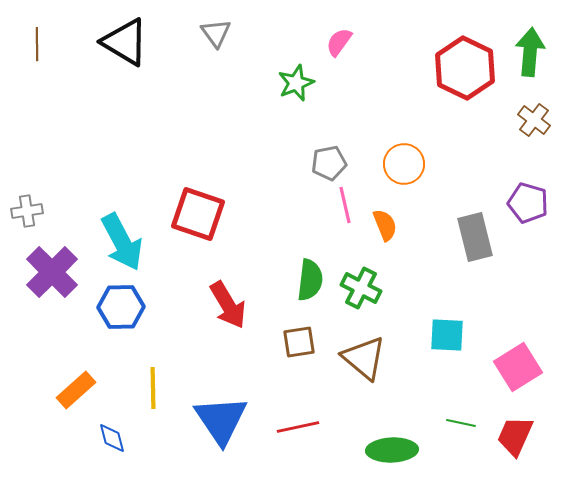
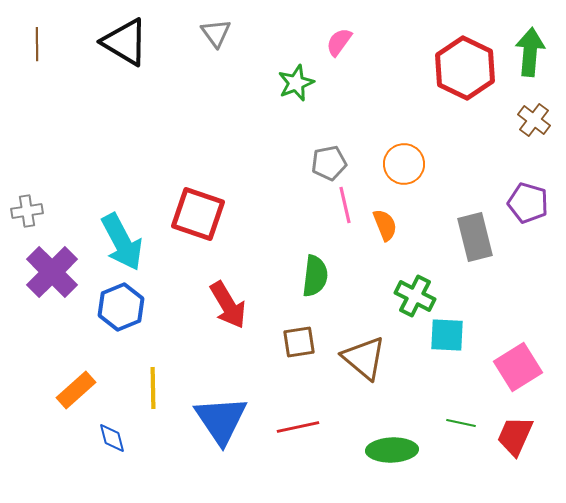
green semicircle: moved 5 px right, 4 px up
green cross: moved 54 px right, 8 px down
blue hexagon: rotated 21 degrees counterclockwise
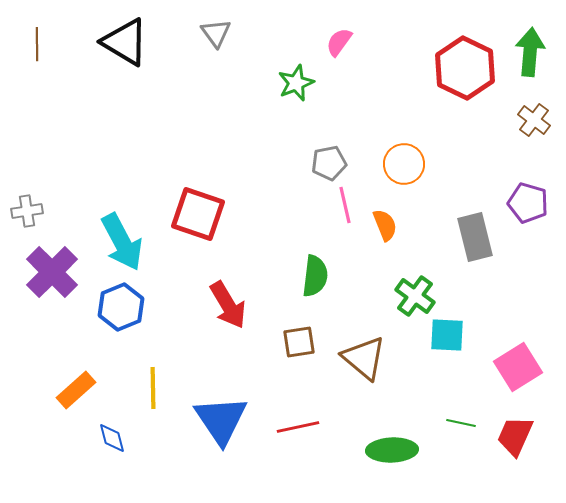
green cross: rotated 9 degrees clockwise
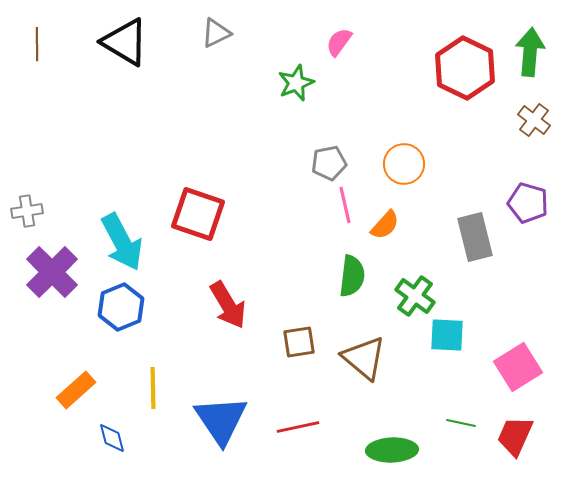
gray triangle: rotated 40 degrees clockwise
orange semicircle: rotated 64 degrees clockwise
green semicircle: moved 37 px right
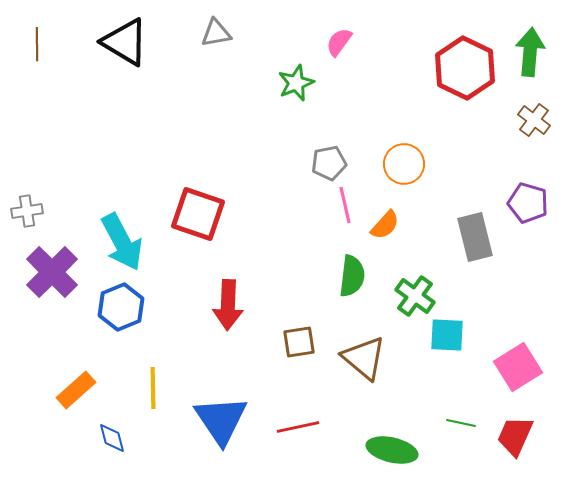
gray triangle: rotated 16 degrees clockwise
red arrow: rotated 33 degrees clockwise
green ellipse: rotated 15 degrees clockwise
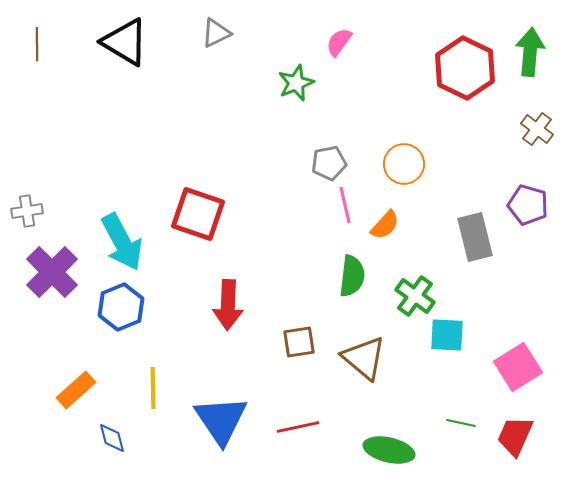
gray triangle: rotated 16 degrees counterclockwise
brown cross: moved 3 px right, 9 px down
purple pentagon: moved 2 px down
green ellipse: moved 3 px left
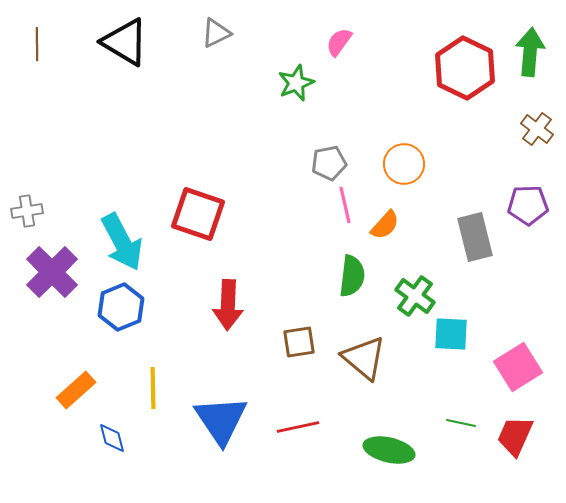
purple pentagon: rotated 18 degrees counterclockwise
cyan square: moved 4 px right, 1 px up
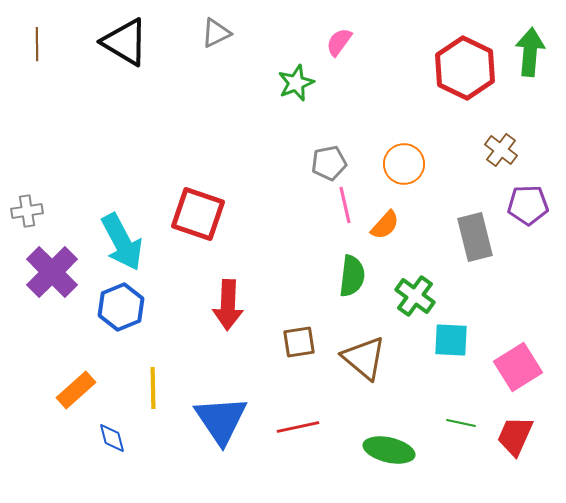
brown cross: moved 36 px left, 21 px down
cyan square: moved 6 px down
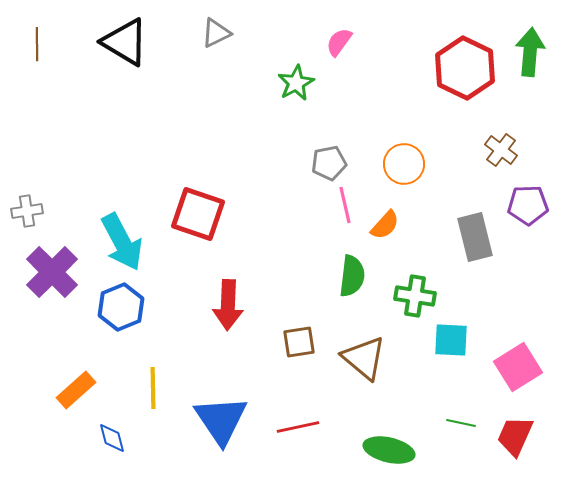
green star: rotated 6 degrees counterclockwise
green cross: rotated 27 degrees counterclockwise
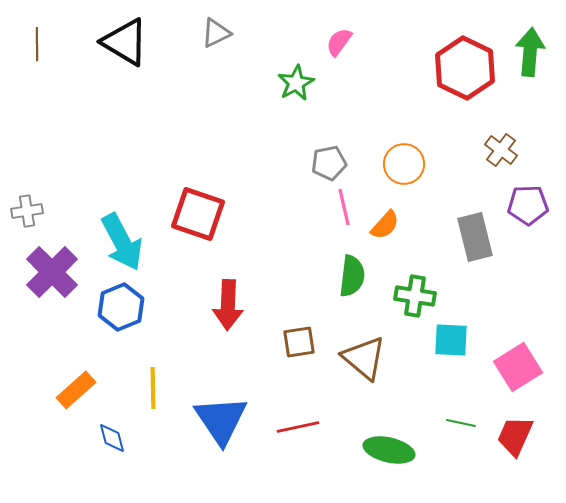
pink line: moved 1 px left, 2 px down
